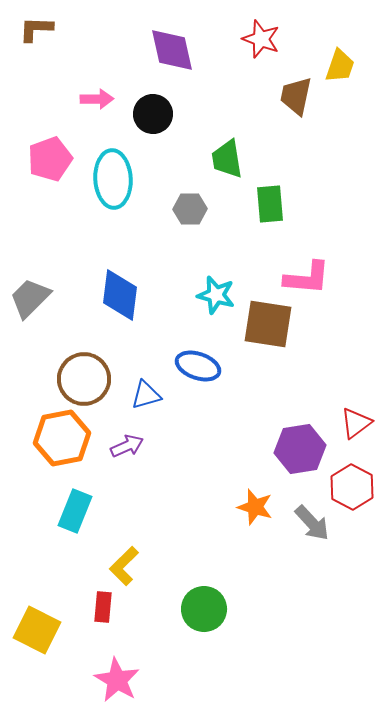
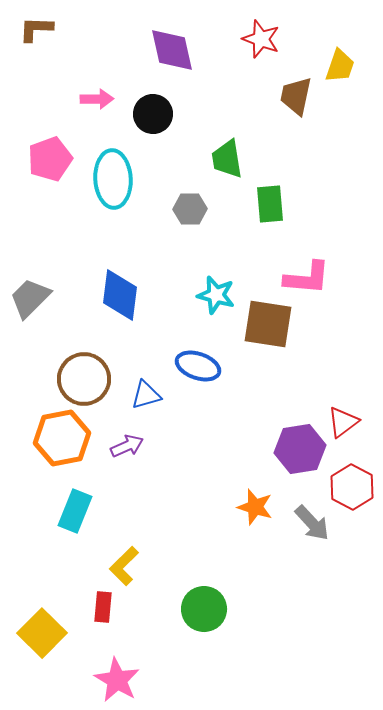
red triangle: moved 13 px left, 1 px up
yellow square: moved 5 px right, 3 px down; rotated 18 degrees clockwise
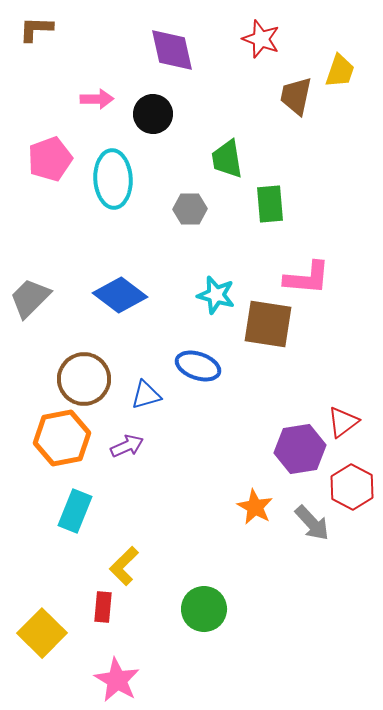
yellow trapezoid: moved 5 px down
blue diamond: rotated 60 degrees counterclockwise
orange star: rotated 12 degrees clockwise
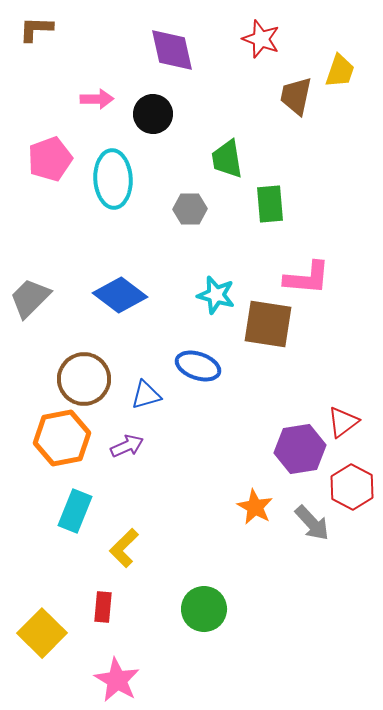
yellow L-shape: moved 18 px up
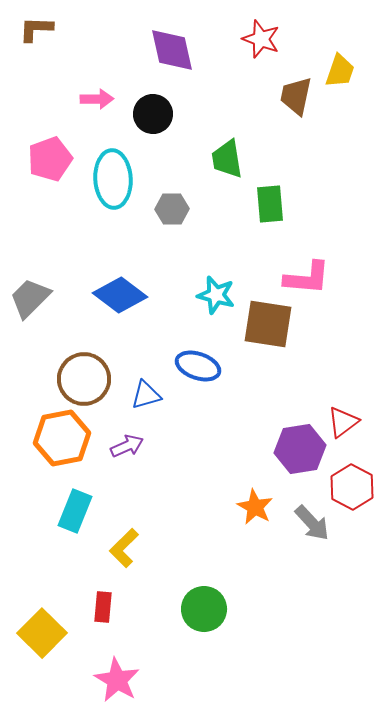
gray hexagon: moved 18 px left
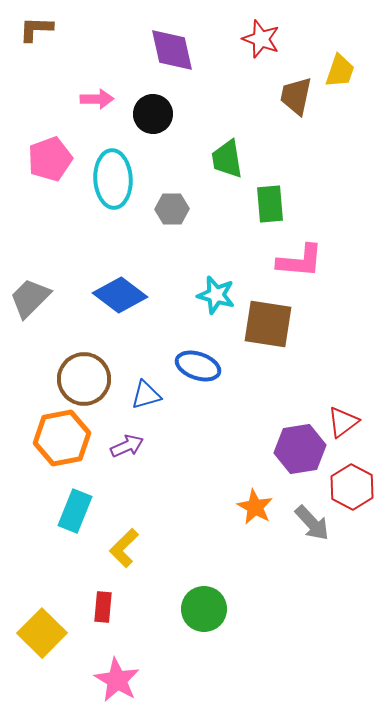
pink L-shape: moved 7 px left, 17 px up
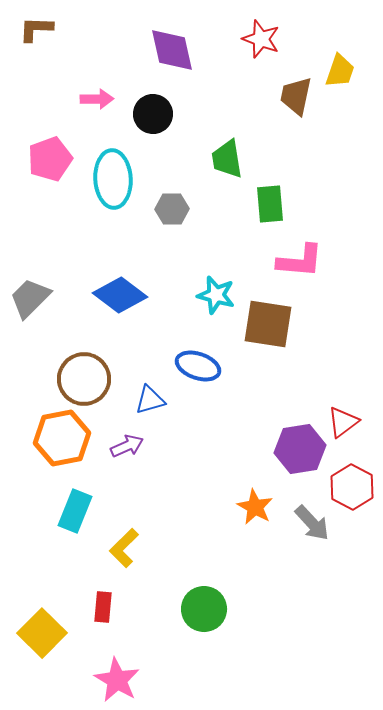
blue triangle: moved 4 px right, 5 px down
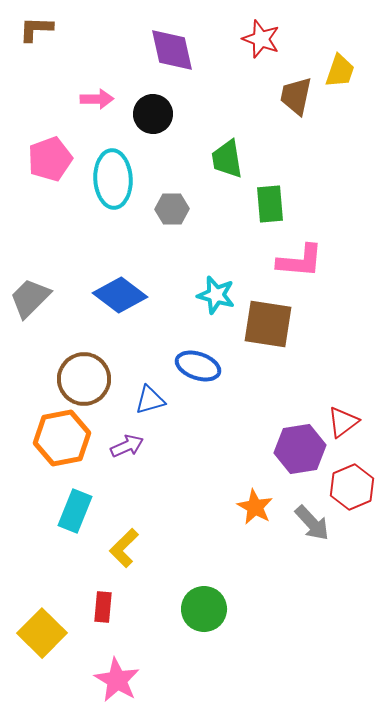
red hexagon: rotated 9 degrees clockwise
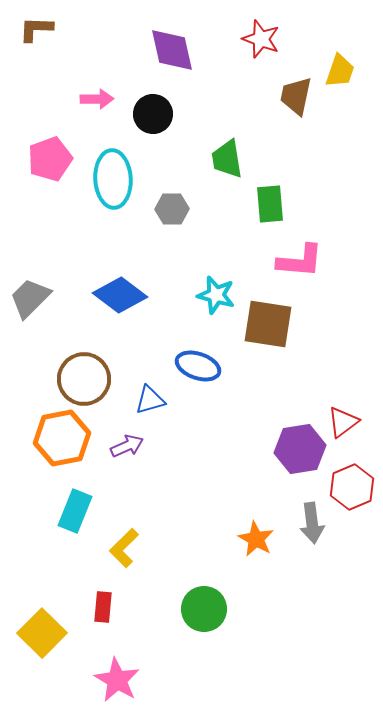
orange star: moved 1 px right, 32 px down
gray arrow: rotated 36 degrees clockwise
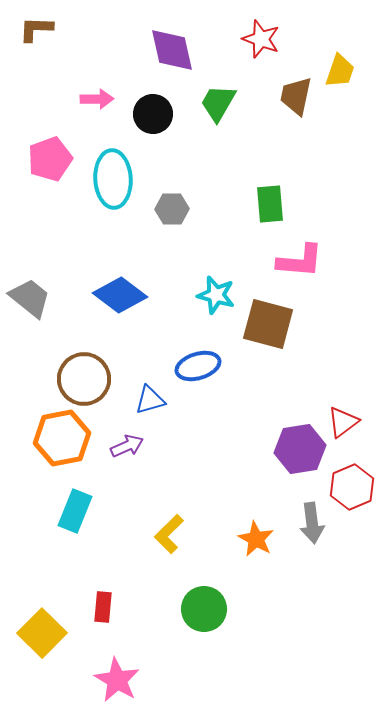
green trapezoid: moved 9 px left, 56 px up; rotated 39 degrees clockwise
gray trapezoid: rotated 84 degrees clockwise
brown square: rotated 6 degrees clockwise
blue ellipse: rotated 36 degrees counterclockwise
yellow L-shape: moved 45 px right, 14 px up
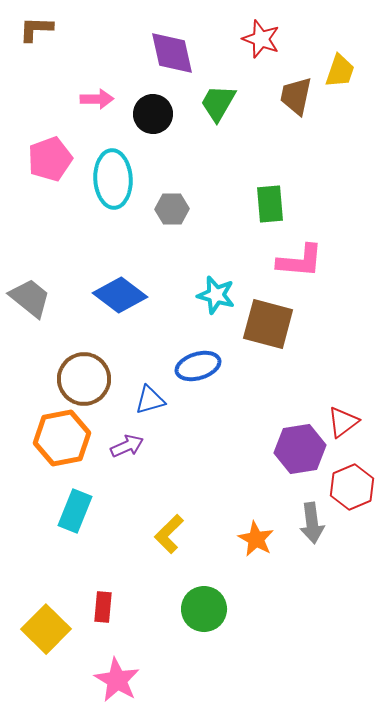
purple diamond: moved 3 px down
yellow square: moved 4 px right, 4 px up
